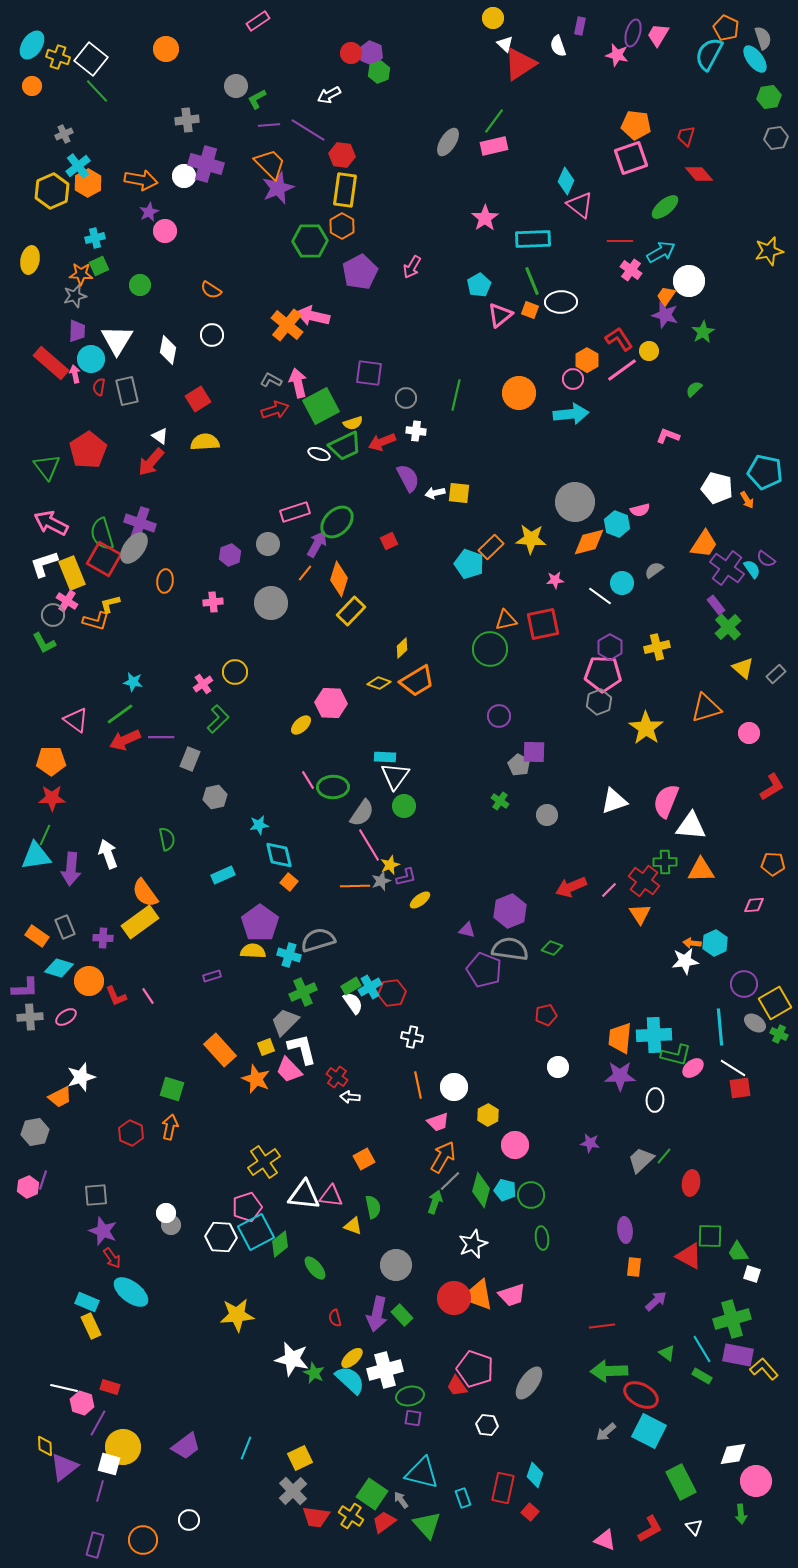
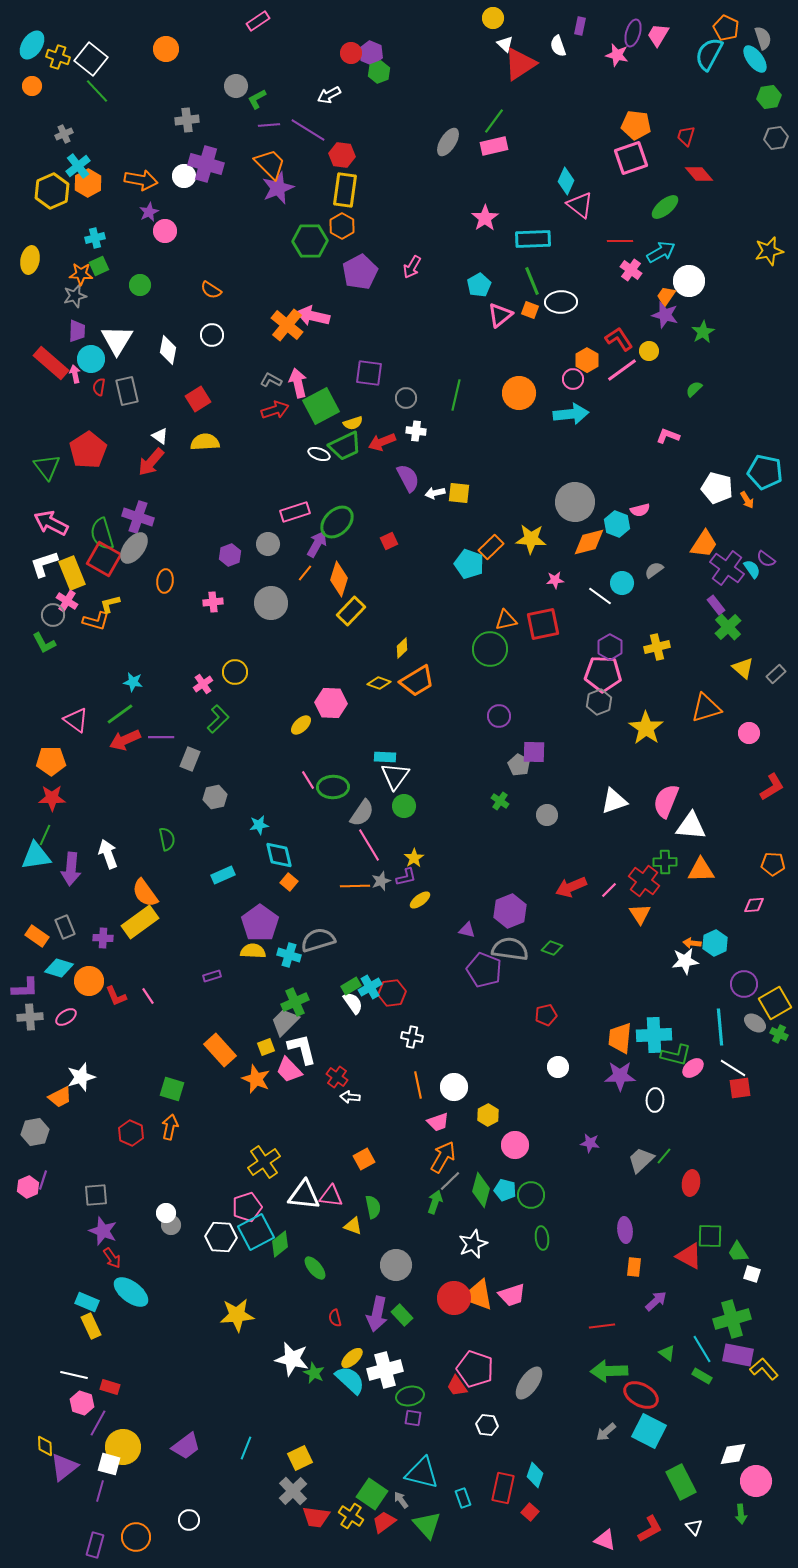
purple cross at (140, 523): moved 2 px left, 6 px up
yellow star at (390, 865): moved 24 px right, 7 px up; rotated 12 degrees counterclockwise
green cross at (303, 992): moved 8 px left, 10 px down
white line at (64, 1388): moved 10 px right, 13 px up
orange circle at (143, 1540): moved 7 px left, 3 px up
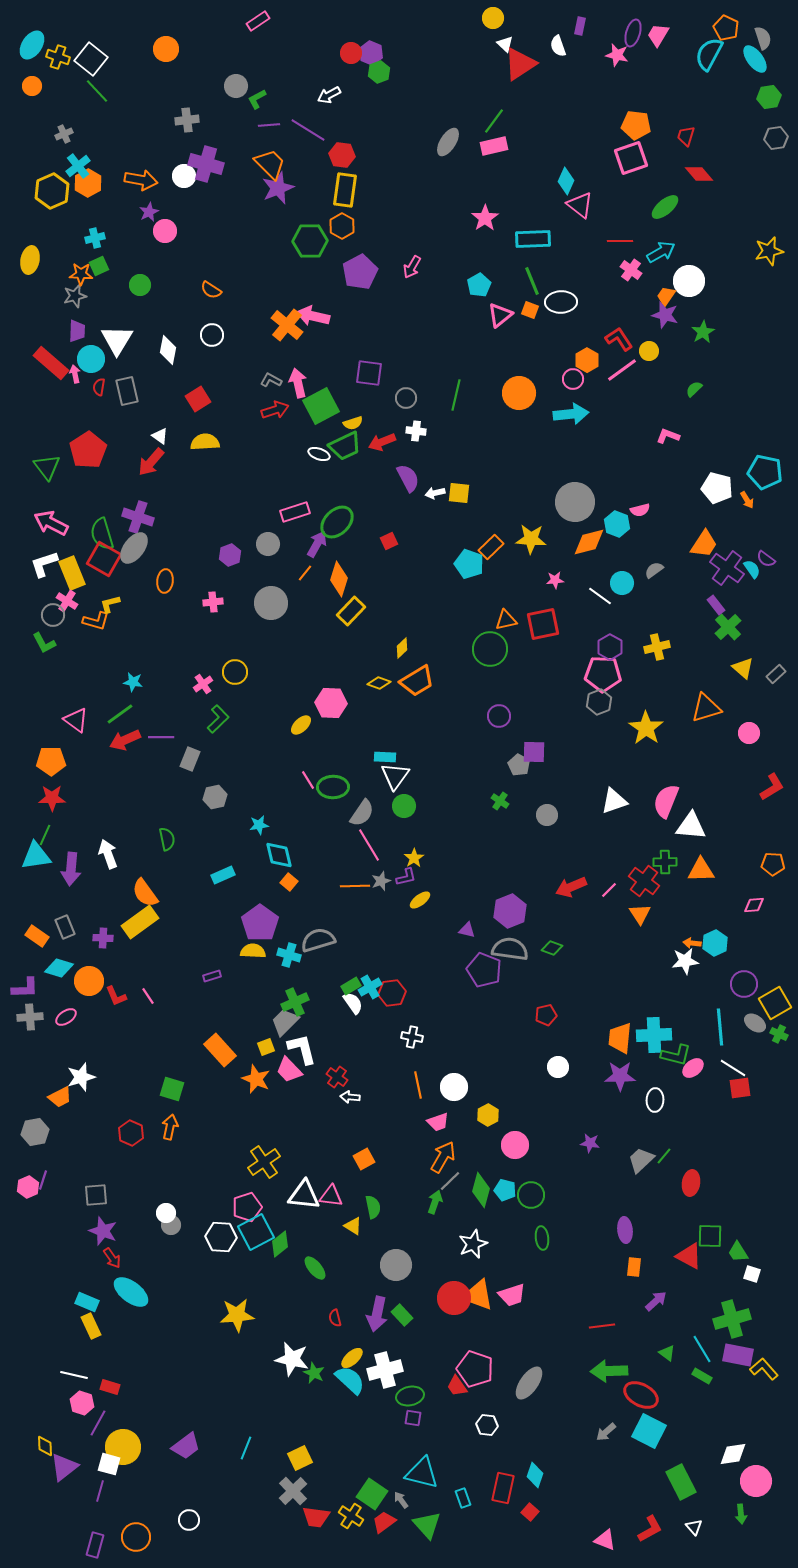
yellow triangle at (353, 1226): rotated 12 degrees clockwise
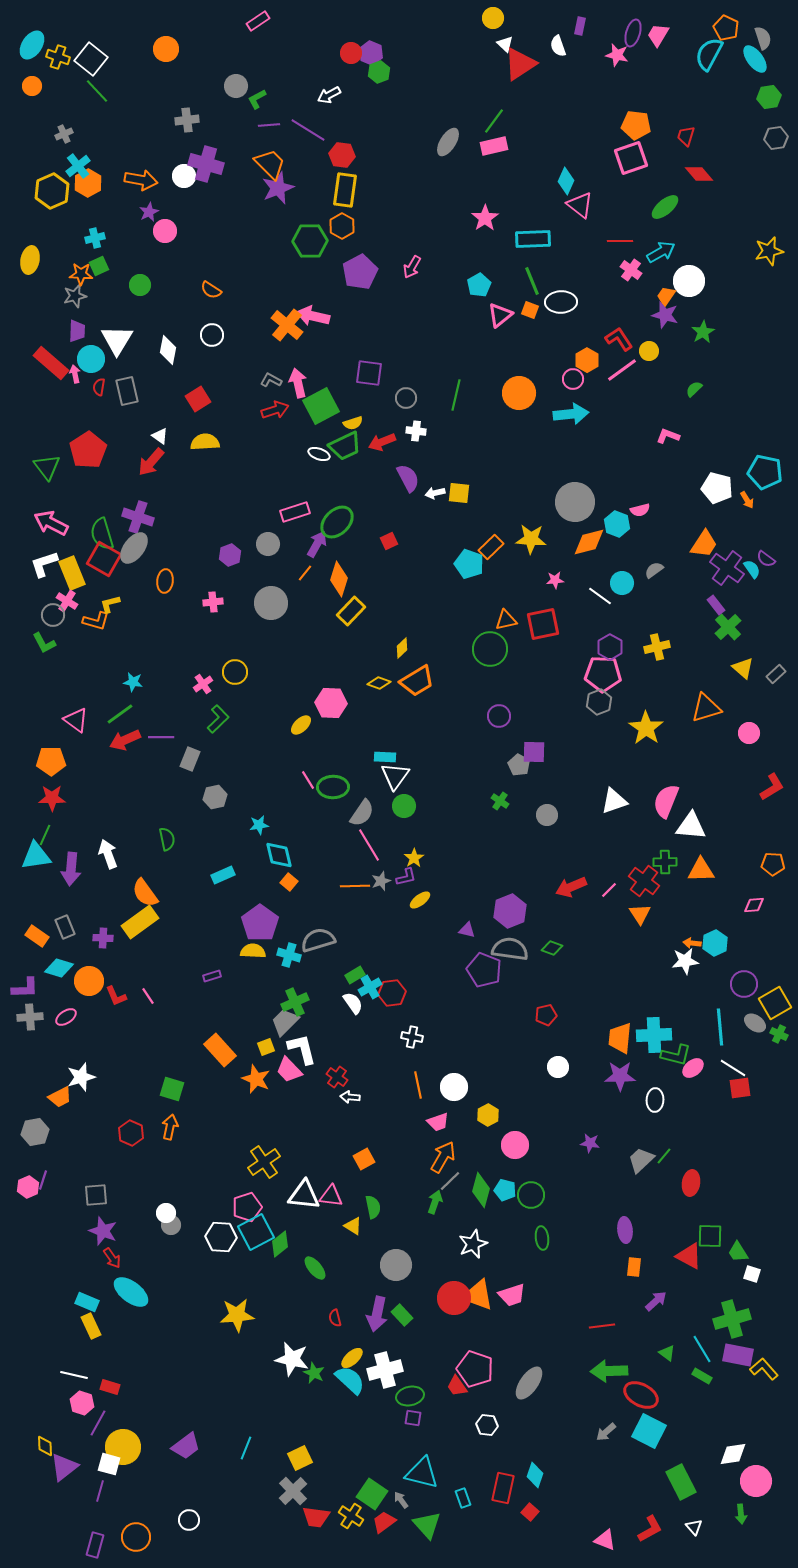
green rectangle at (351, 986): moved 4 px right, 11 px up
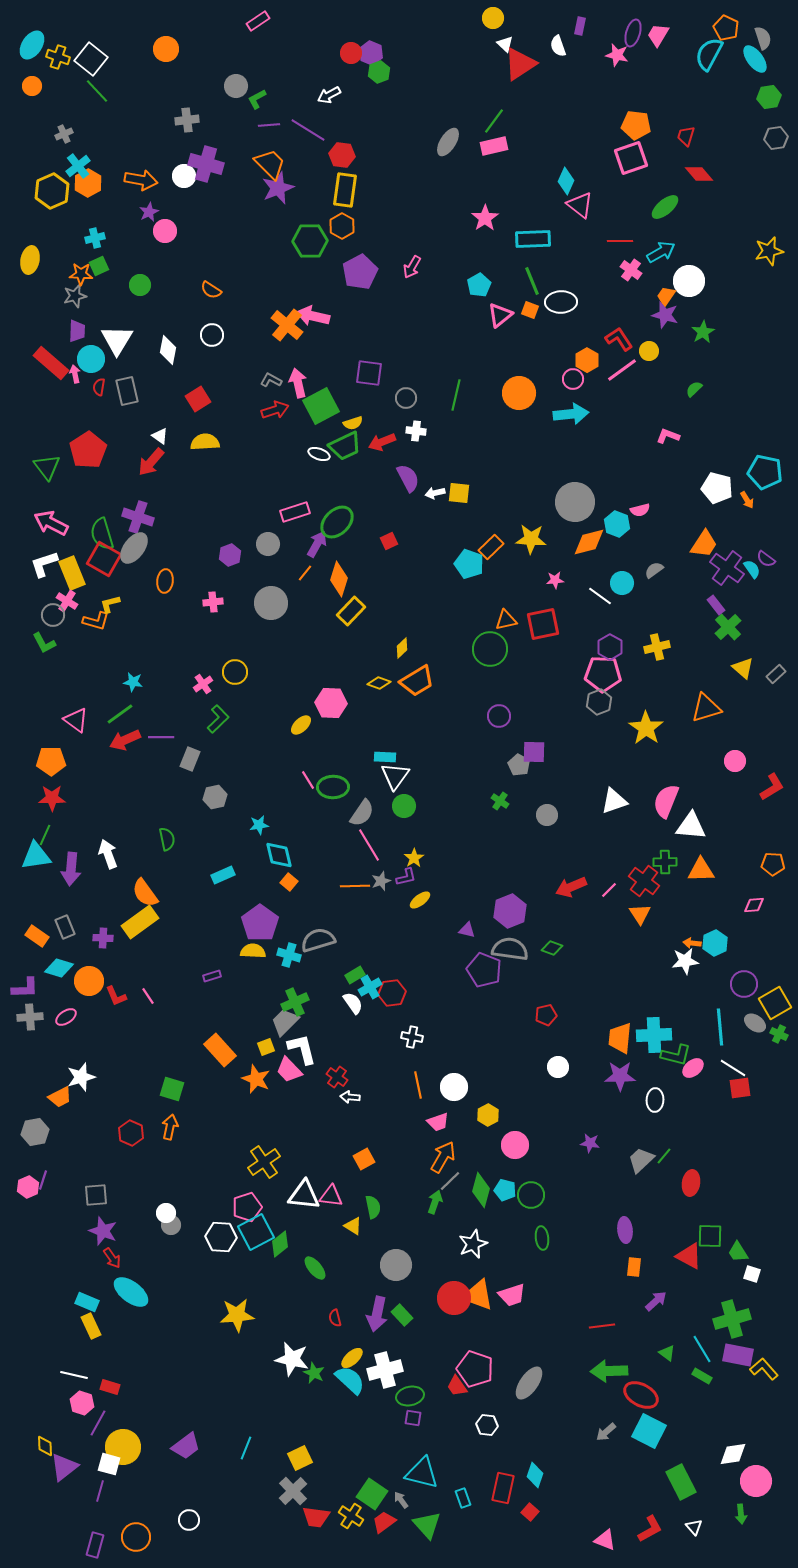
pink circle at (749, 733): moved 14 px left, 28 px down
